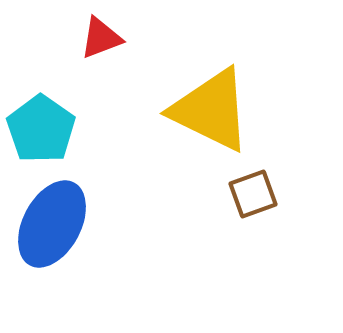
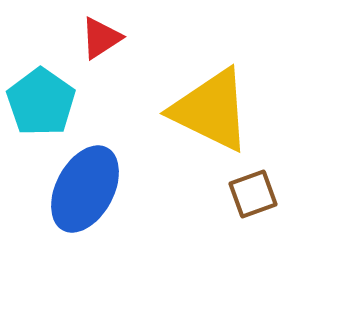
red triangle: rotated 12 degrees counterclockwise
cyan pentagon: moved 27 px up
blue ellipse: moved 33 px right, 35 px up
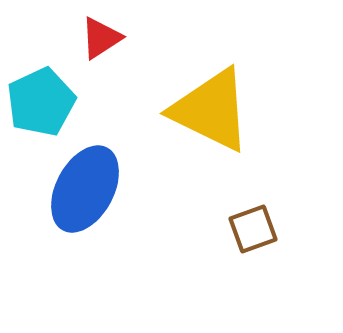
cyan pentagon: rotated 12 degrees clockwise
brown square: moved 35 px down
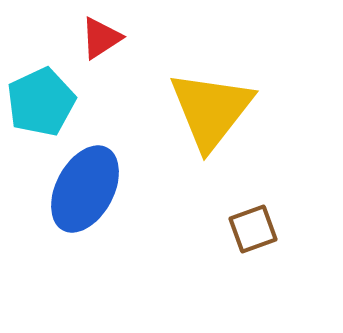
yellow triangle: rotated 42 degrees clockwise
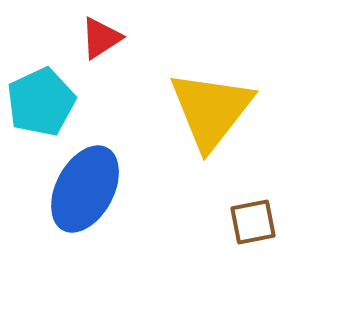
brown square: moved 7 px up; rotated 9 degrees clockwise
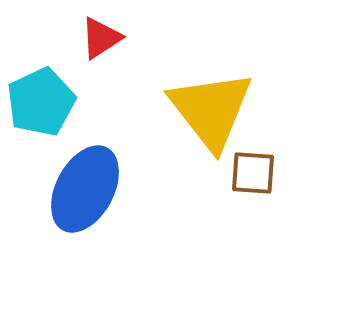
yellow triangle: rotated 16 degrees counterclockwise
brown square: moved 49 px up; rotated 15 degrees clockwise
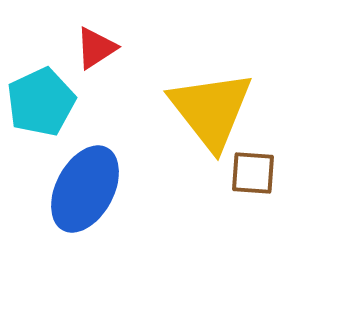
red triangle: moved 5 px left, 10 px down
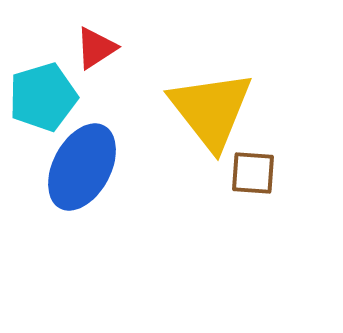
cyan pentagon: moved 2 px right, 5 px up; rotated 8 degrees clockwise
blue ellipse: moved 3 px left, 22 px up
